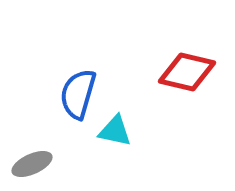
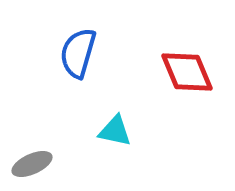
red diamond: rotated 54 degrees clockwise
blue semicircle: moved 41 px up
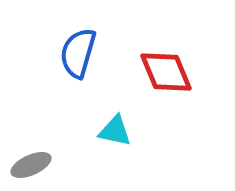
red diamond: moved 21 px left
gray ellipse: moved 1 px left, 1 px down
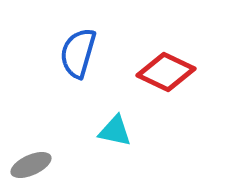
red diamond: rotated 42 degrees counterclockwise
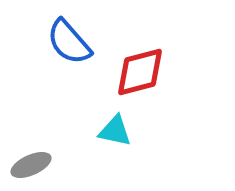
blue semicircle: moved 9 px left, 11 px up; rotated 57 degrees counterclockwise
red diamond: moved 26 px left; rotated 40 degrees counterclockwise
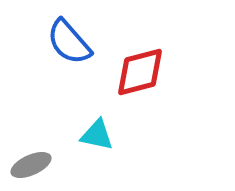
cyan triangle: moved 18 px left, 4 px down
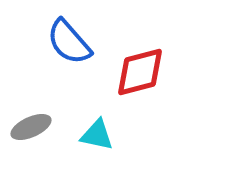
gray ellipse: moved 38 px up
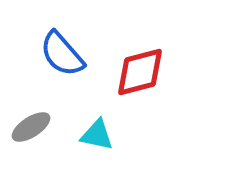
blue semicircle: moved 7 px left, 12 px down
gray ellipse: rotated 9 degrees counterclockwise
